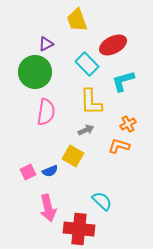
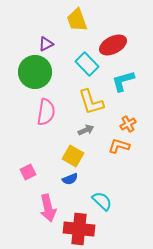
yellow L-shape: rotated 16 degrees counterclockwise
blue semicircle: moved 20 px right, 8 px down
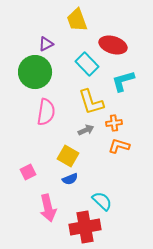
red ellipse: rotated 44 degrees clockwise
orange cross: moved 14 px left, 1 px up; rotated 21 degrees clockwise
yellow square: moved 5 px left
red cross: moved 6 px right, 2 px up; rotated 16 degrees counterclockwise
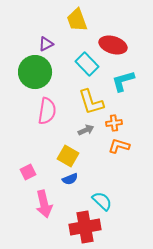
pink semicircle: moved 1 px right, 1 px up
pink arrow: moved 4 px left, 4 px up
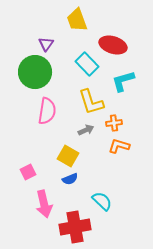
purple triangle: rotated 28 degrees counterclockwise
red cross: moved 10 px left
